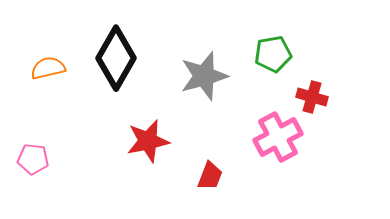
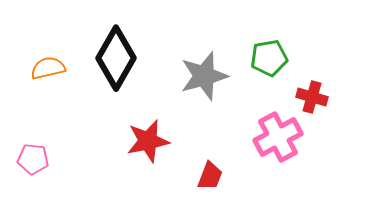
green pentagon: moved 4 px left, 4 px down
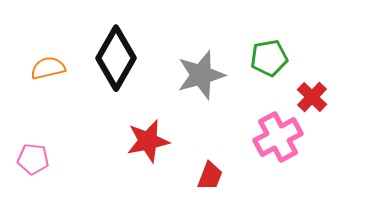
gray star: moved 3 px left, 1 px up
red cross: rotated 28 degrees clockwise
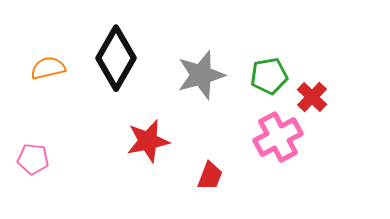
green pentagon: moved 18 px down
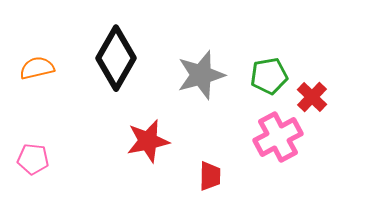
orange semicircle: moved 11 px left
red trapezoid: rotated 20 degrees counterclockwise
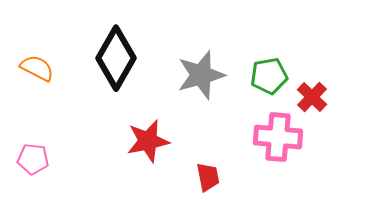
orange semicircle: rotated 40 degrees clockwise
pink cross: rotated 33 degrees clockwise
red trapezoid: moved 2 px left, 1 px down; rotated 12 degrees counterclockwise
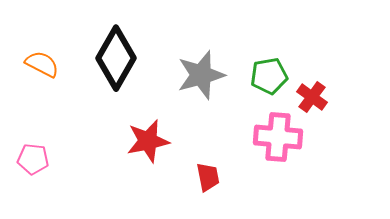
orange semicircle: moved 5 px right, 4 px up
red cross: rotated 8 degrees counterclockwise
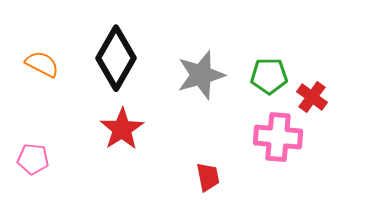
green pentagon: rotated 9 degrees clockwise
red star: moved 26 px left, 12 px up; rotated 21 degrees counterclockwise
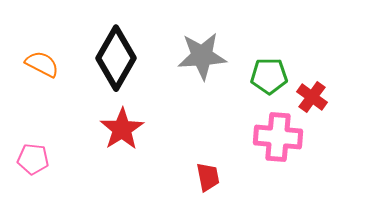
gray star: moved 1 px right, 19 px up; rotated 12 degrees clockwise
